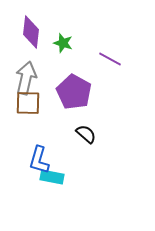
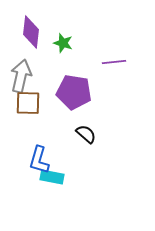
purple line: moved 4 px right, 3 px down; rotated 35 degrees counterclockwise
gray arrow: moved 5 px left, 2 px up
purple pentagon: rotated 20 degrees counterclockwise
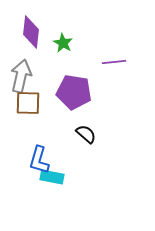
green star: rotated 12 degrees clockwise
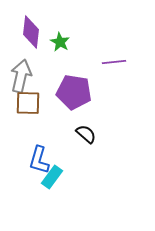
green star: moved 3 px left, 1 px up
cyan rectangle: rotated 65 degrees counterclockwise
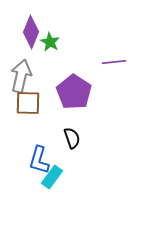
purple diamond: rotated 16 degrees clockwise
green star: moved 10 px left
purple pentagon: rotated 24 degrees clockwise
black semicircle: moved 14 px left, 4 px down; rotated 30 degrees clockwise
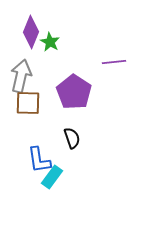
blue L-shape: rotated 24 degrees counterclockwise
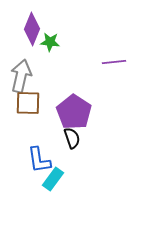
purple diamond: moved 1 px right, 3 px up
green star: rotated 24 degrees counterclockwise
purple pentagon: moved 20 px down
cyan rectangle: moved 1 px right, 2 px down
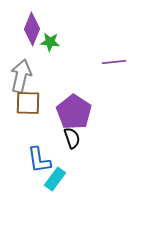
cyan rectangle: moved 2 px right
